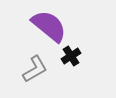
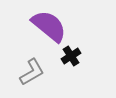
gray L-shape: moved 3 px left, 3 px down
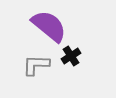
gray L-shape: moved 4 px right, 7 px up; rotated 148 degrees counterclockwise
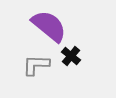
black cross: rotated 18 degrees counterclockwise
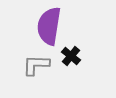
purple semicircle: rotated 120 degrees counterclockwise
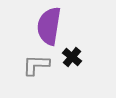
black cross: moved 1 px right, 1 px down
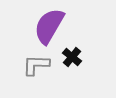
purple semicircle: rotated 21 degrees clockwise
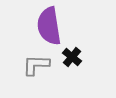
purple semicircle: rotated 39 degrees counterclockwise
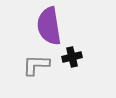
black cross: rotated 36 degrees clockwise
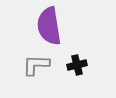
black cross: moved 5 px right, 8 px down
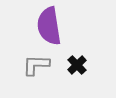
black cross: rotated 30 degrees counterclockwise
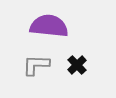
purple semicircle: rotated 105 degrees clockwise
